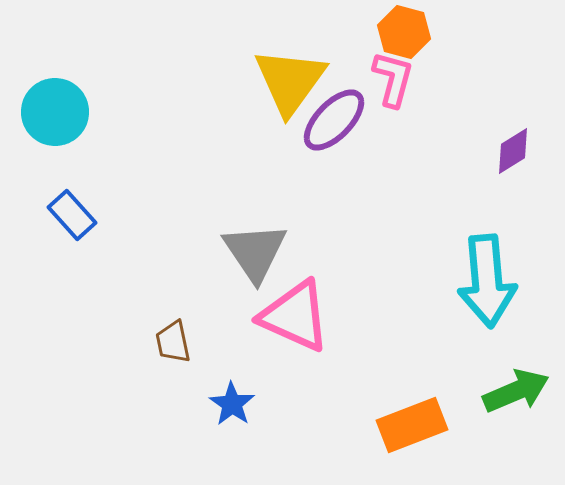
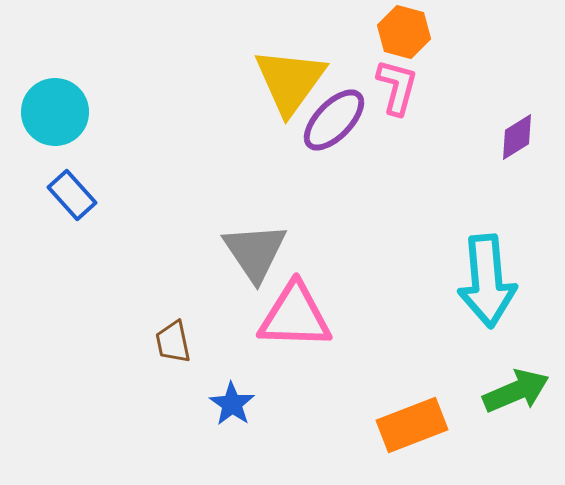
pink L-shape: moved 4 px right, 8 px down
purple diamond: moved 4 px right, 14 px up
blue rectangle: moved 20 px up
pink triangle: rotated 22 degrees counterclockwise
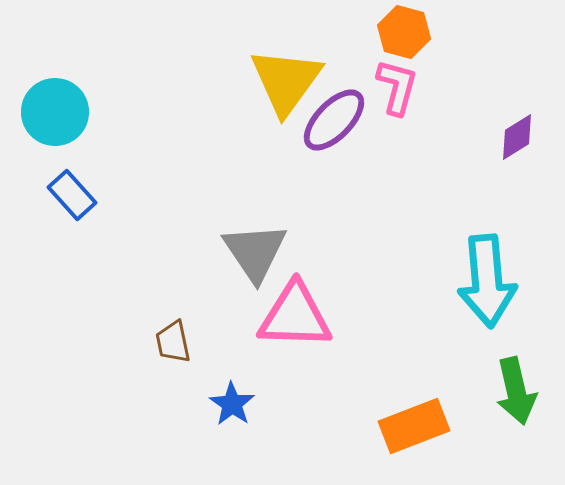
yellow triangle: moved 4 px left
green arrow: rotated 100 degrees clockwise
orange rectangle: moved 2 px right, 1 px down
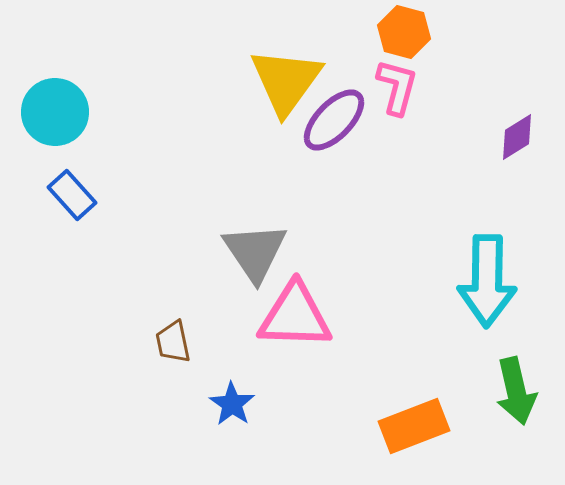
cyan arrow: rotated 6 degrees clockwise
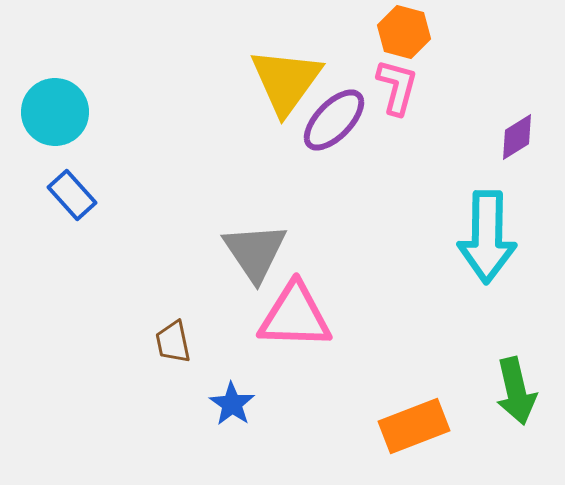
cyan arrow: moved 44 px up
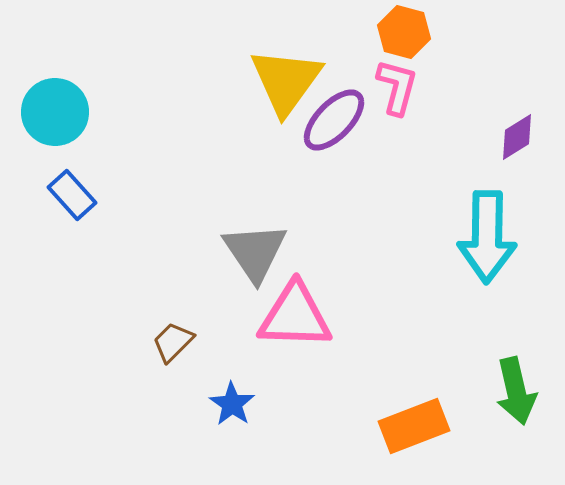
brown trapezoid: rotated 57 degrees clockwise
